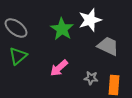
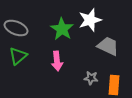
gray ellipse: rotated 15 degrees counterclockwise
pink arrow: moved 2 px left, 7 px up; rotated 54 degrees counterclockwise
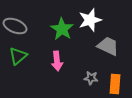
gray ellipse: moved 1 px left, 2 px up
orange rectangle: moved 1 px right, 1 px up
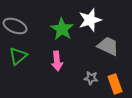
orange rectangle: rotated 24 degrees counterclockwise
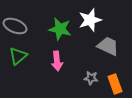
green star: moved 2 px left; rotated 20 degrees counterclockwise
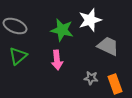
green star: moved 2 px right, 1 px down
pink arrow: moved 1 px up
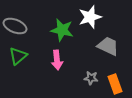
white star: moved 3 px up
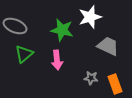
green triangle: moved 6 px right, 2 px up
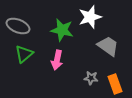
gray ellipse: moved 3 px right
gray trapezoid: rotated 10 degrees clockwise
pink arrow: rotated 18 degrees clockwise
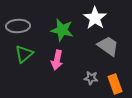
white star: moved 5 px right, 1 px down; rotated 20 degrees counterclockwise
gray ellipse: rotated 25 degrees counterclockwise
